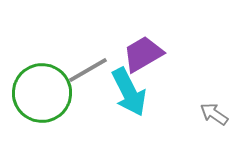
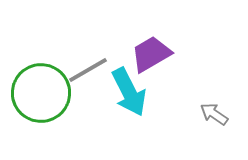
purple trapezoid: moved 8 px right
green circle: moved 1 px left
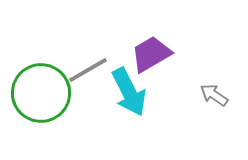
gray arrow: moved 19 px up
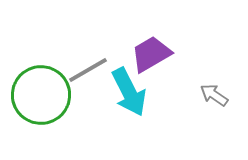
green circle: moved 2 px down
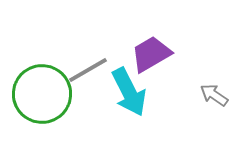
green circle: moved 1 px right, 1 px up
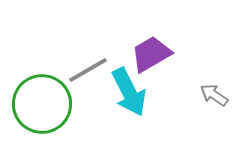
green circle: moved 10 px down
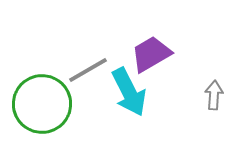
gray arrow: rotated 60 degrees clockwise
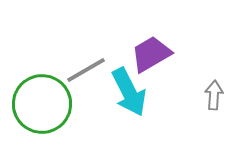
gray line: moved 2 px left
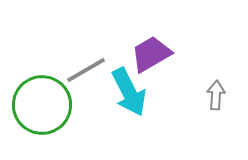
gray arrow: moved 2 px right
green circle: moved 1 px down
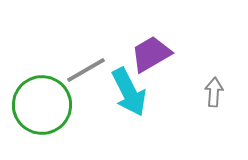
gray arrow: moved 2 px left, 3 px up
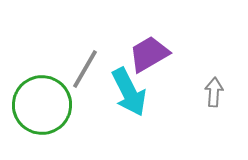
purple trapezoid: moved 2 px left
gray line: moved 1 px left, 1 px up; rotated 30 degrees counterclockwise
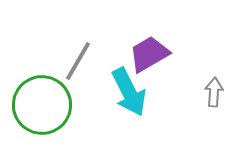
gray line: moved 7 px left, 8 px up
